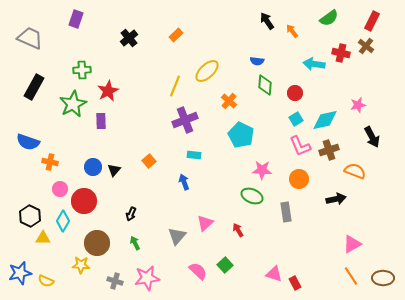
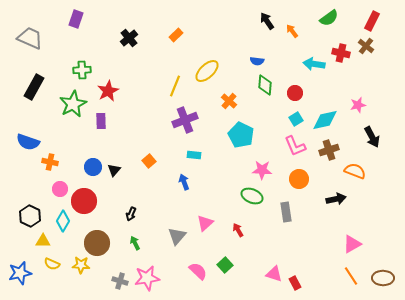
pink L-shape at (300, 146): moved 5 px left
yellow triangle at (43, 238): moved 3 px down
yellow semicircle at (46, 281): moved 6 px right, 17 px up
gray cross at (115, 281): moved 5 px right
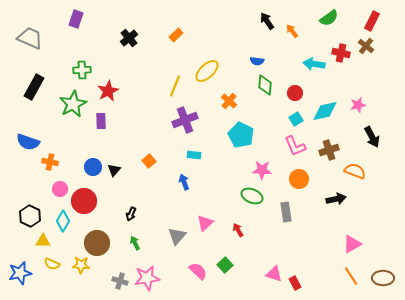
cyan diamond at (325, 120): moved 9 px up
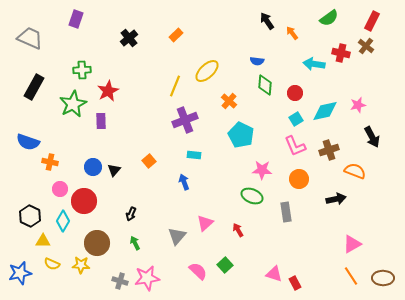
orange arrow at (292, 31): moved 2 px down
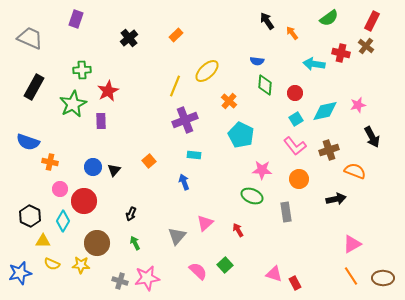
pink L-shape at (295, 146): rotated 15 degrees counterclockwise
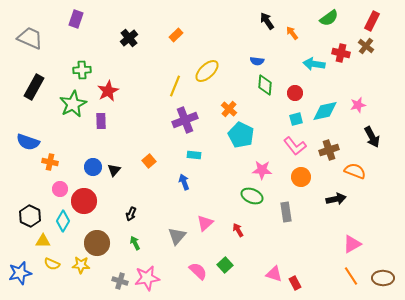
orange cross at (229, 101): moved 8 px down
cyan square at (296, 119): rotated 16 degrees clockwise
orange circle at (299, 179): moved 2 px right, 2 px up
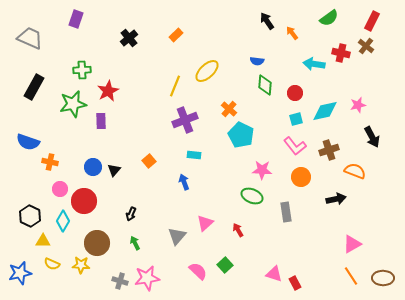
green star at (73, 104): rotated 16 degrees clockwise
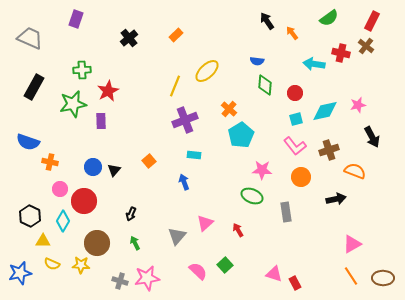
cyan pentagon at (241, 135): rotated 15 degrees clockwise
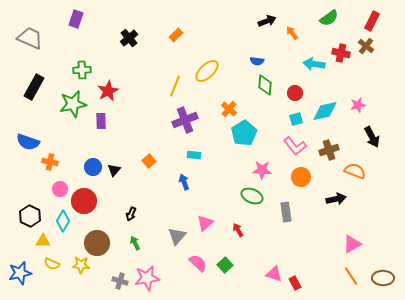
black arrow at (267, 21): rotated 102 degrees clockwise
cyan pentagon at (241, 135): moved 3 px right, 2 px up
pink semicircle at (198, 271): moved 8 px up
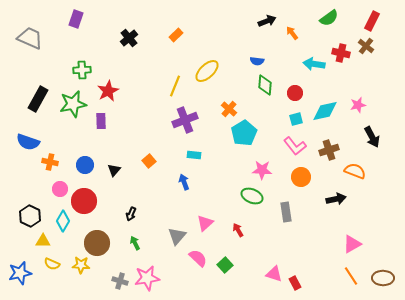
black rectangle at (34, 87): moved 4 px right, 12 px down
blue circle at (93, 167): moved 8 px left, 2 px up
pink semicircle at (198, 263): moved 5 px up
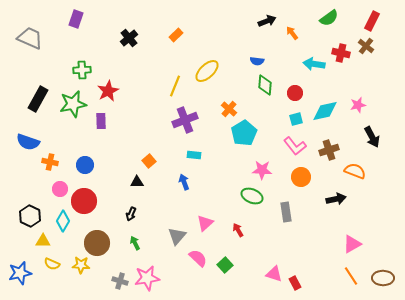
black triangle at (114, 170): moved 23 px right, 12 px down; rotated 48 degrees clockwise
